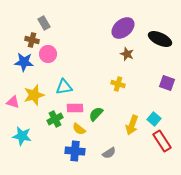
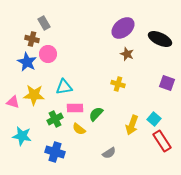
brown cross: moved 1 px up
blue star: moved 3 px right; rotated 24 degrees clockwise
yellow star: rotated 20 degrees clockwise
blue cross: moved 20 px left, 1 px down; rotated 12 degrees clockwise
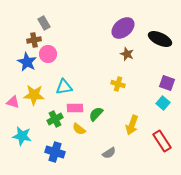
brown cross: moved 2 px right, 1 px down; rotated 24 degrees counterclockwise
cyan square: moved 9 px right, 16 px up
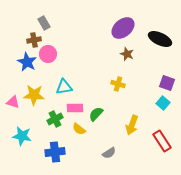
blue cross: rotated 24 degrees counterclockwise
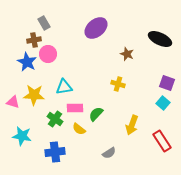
purple ellipse: moved 27 px left
green cross: rotated 28 degrees counterclockwise
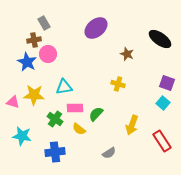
black ellipse: rotated 10 degrees clockwise
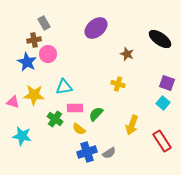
blue cross: moved 32 px right; rotated 12 degrees counterclockwise
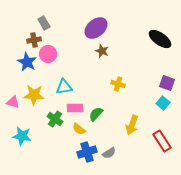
brown star: moved 25 px left, 3 px up
